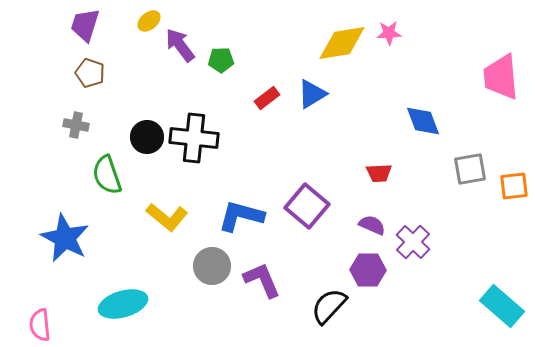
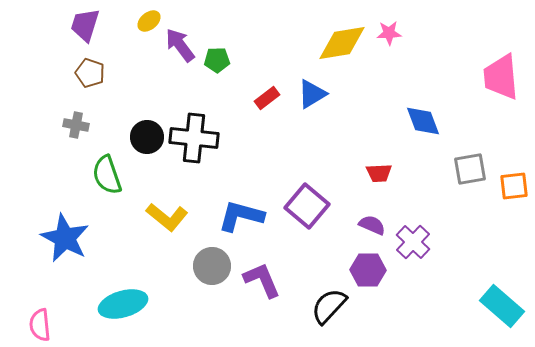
green pentagon: moved 4 px left
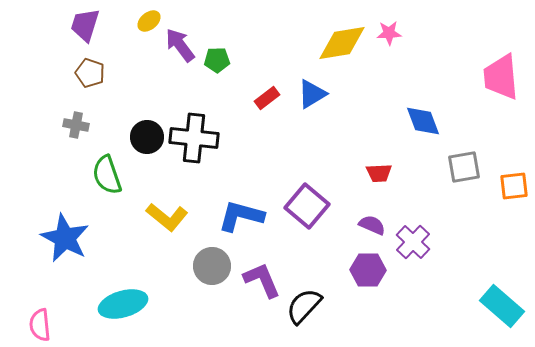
gray square: moved 6 px left, 2 px up
black semicircle: moved 25 px left
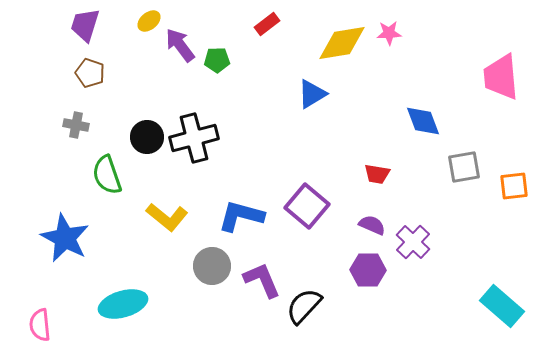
red rectangle: moved 74 px up
black cross: rotated 21 degrees counterclockwise
red trapezoid: moved 2 px left, 1 px down; rotated 12 degrees clockwise
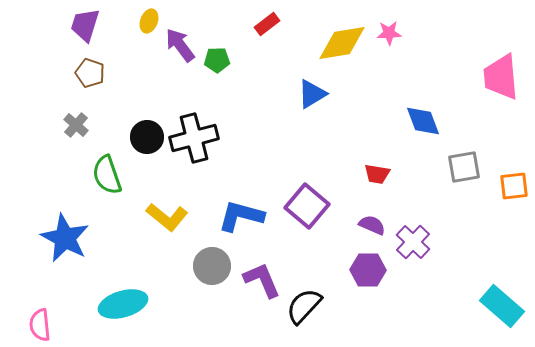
yellow ellipse: rotated 30 degrees counterclockwise
gray cross: rotated 30 degrees clockwise
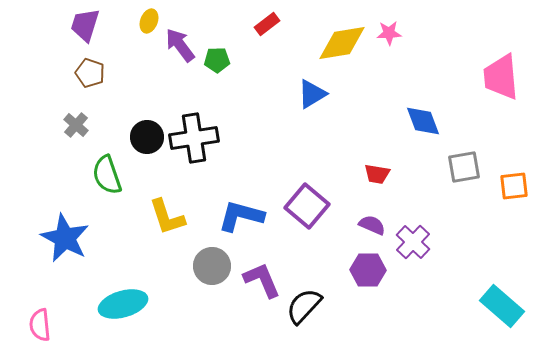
black cross: rotated 6 degrees clockwise
yellow L-shape: rotated 33 degrees clockwise
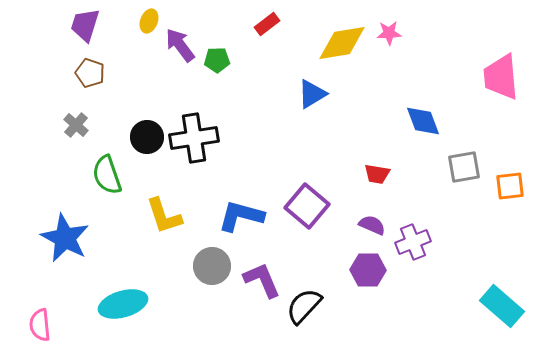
orange square: moved 4 px left
yellow L-shape: moved 3 px left, 1 px up
purple cross: rotated 24 degrees clockwise
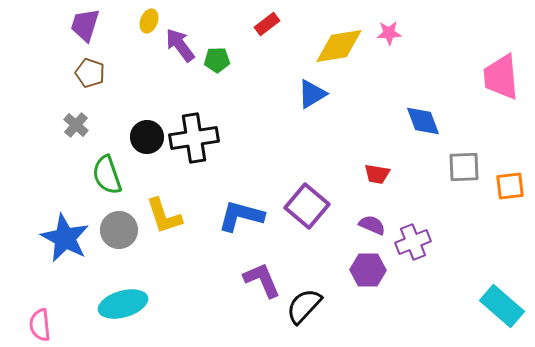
yellow diamond: moved 3 px left, 3 px down
gray square: rotated 8 degrees clockwise
gray circle: moved 93 px left, 36 px up
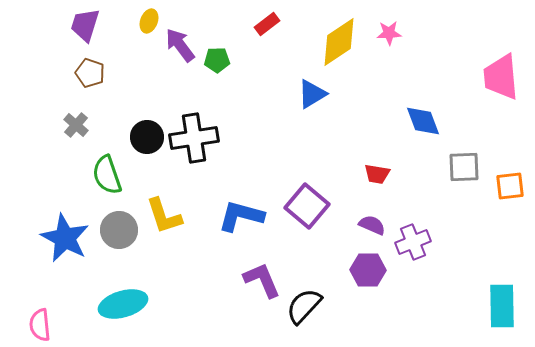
yellow diamond: moved 4 px up; rotated 24 degrees counterclockwise
cyan rectangle: rotated 48 degrees clockwise
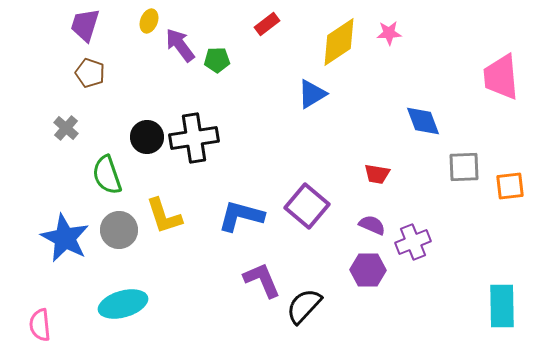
gray cross: moved 10 px left, 3 px down
